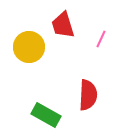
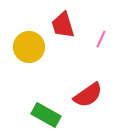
red semicircle: rotated 52 degrees clockwise
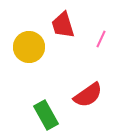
green rectangle: rotated 32 degrees clockwise
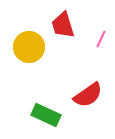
green rectangle: rotated 36 degrees counterclockwise
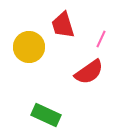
red semicircle: moved 1 px right, 23 px up
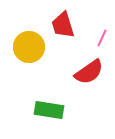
pink line: moved 1 px right, 1 px up
green rectangle: moved 3 px right, 5 px up; rotated 16 degrees counterclockwise
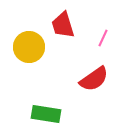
pink line: moved 1 px right
red semicircle: moved 5 px right, 7 px down
green rectangle: moved 3 px left, 4 px down
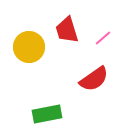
red trapezoid: moved 4 px right, 5 px down
pink line: rotated 24 degrees clockwise
green rectangle: moved 1 px right; rotated 20 degrees counterclockwise
